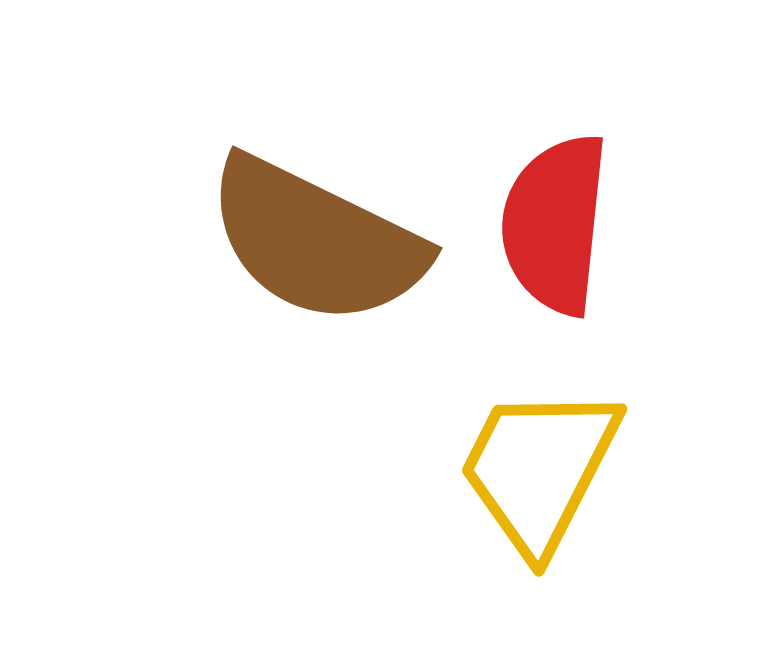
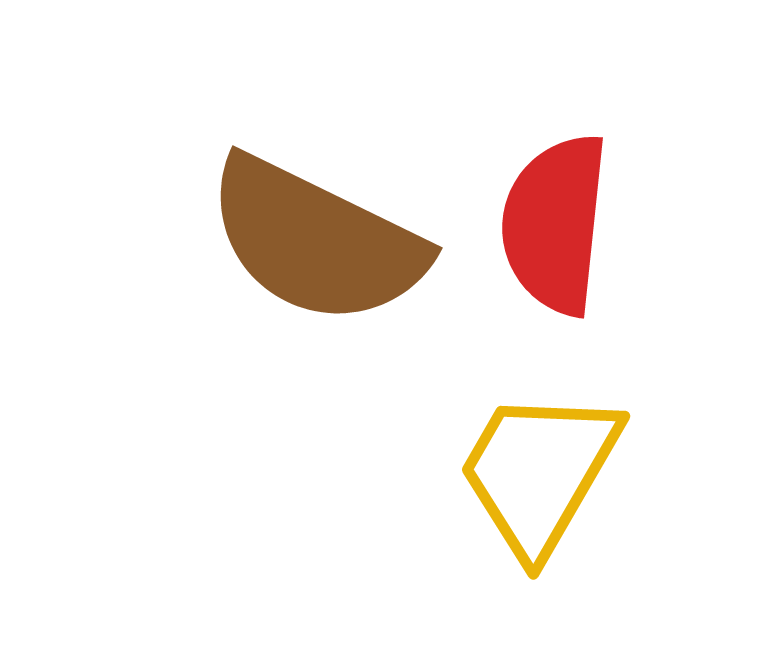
yellow trapezoid: moved 3 px down; rotated 3 degrees clockwise
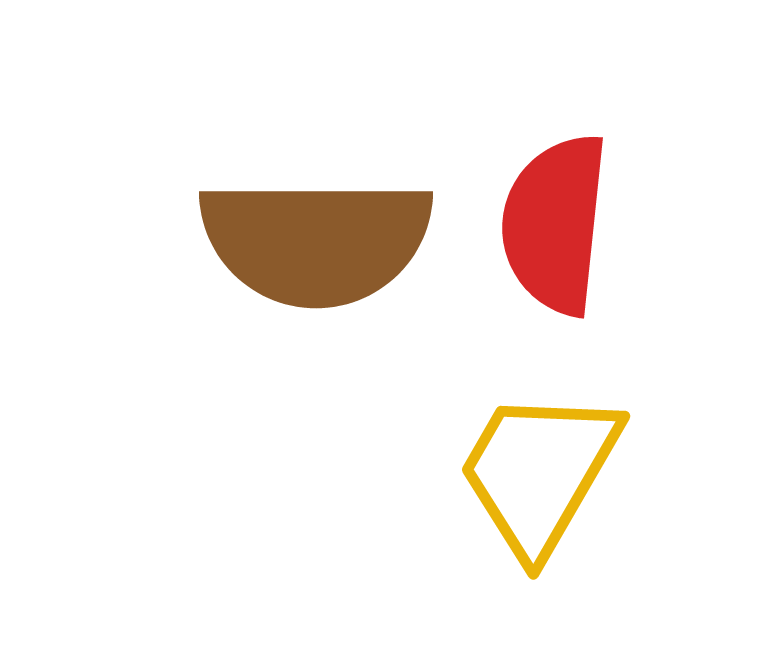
brown semicircle: rotated 26 degrees counterclockwise
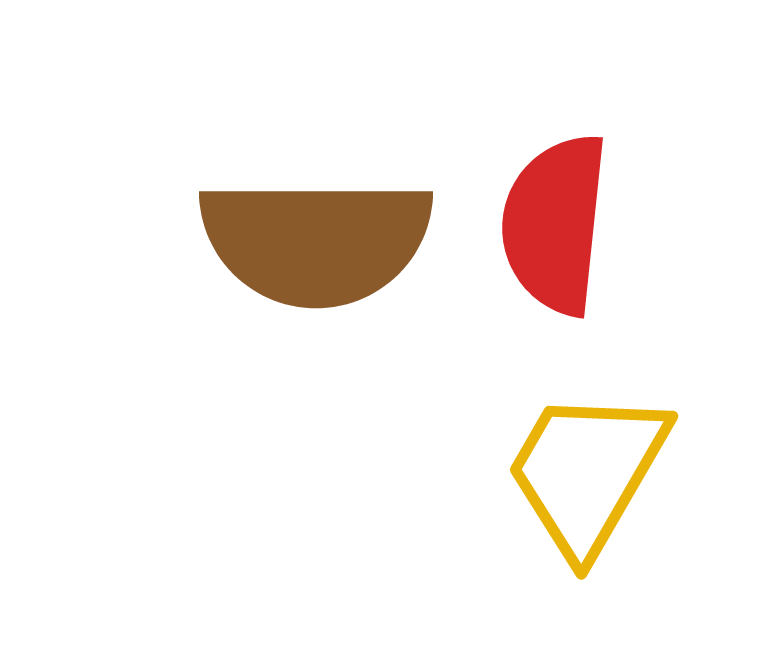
yellow trapezoid: moved 48 px right
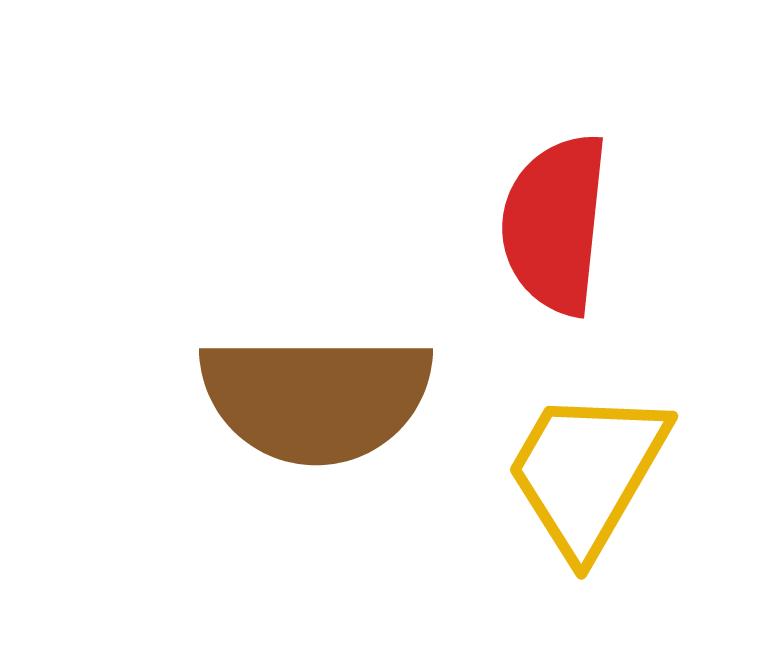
brown semicircle: moved 157 px down
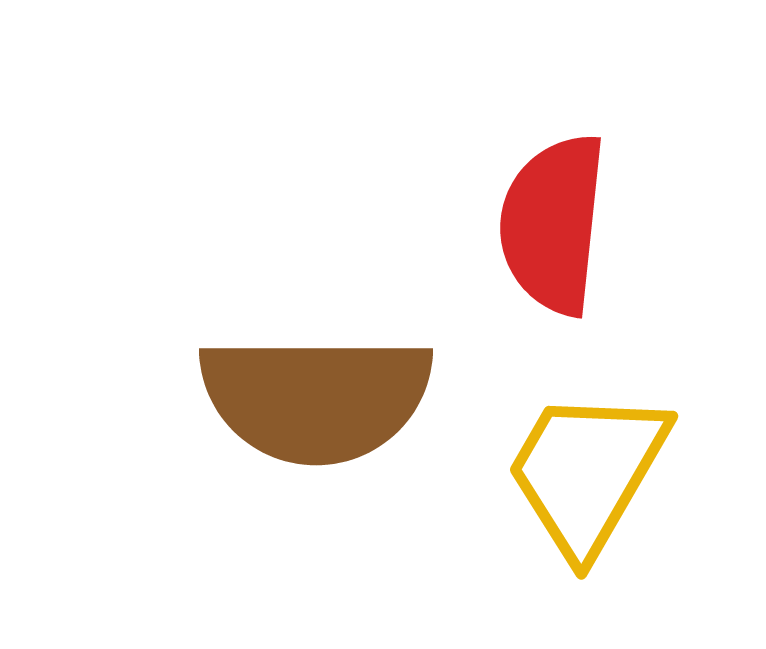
red semicircle: moved 2 px left
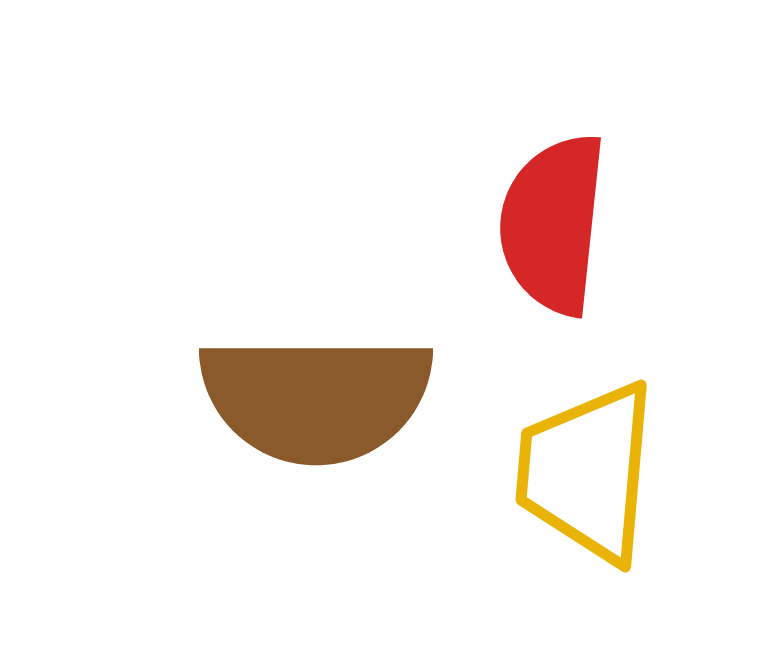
yellow trapezoid: rotated 25 degrees counterclockwise
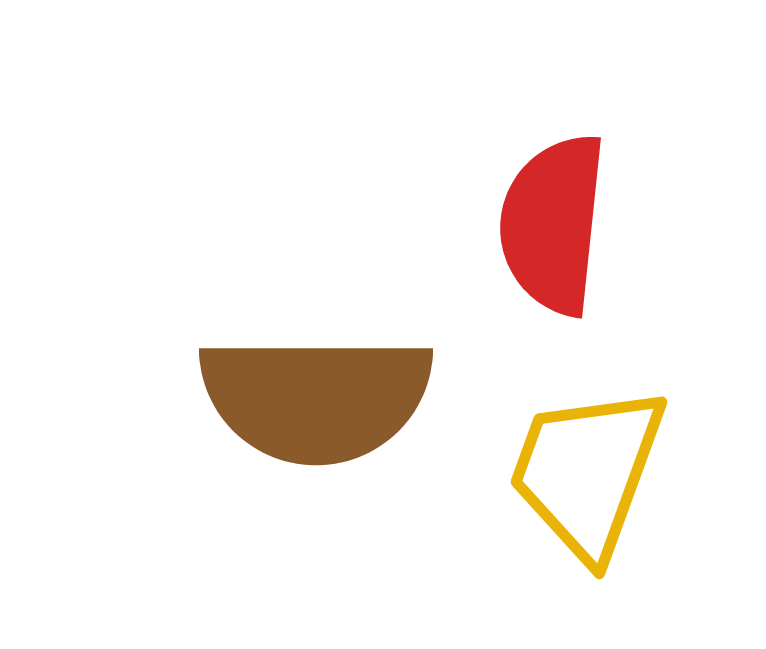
yellow trapezoid: rotated 15 degrees clockwise
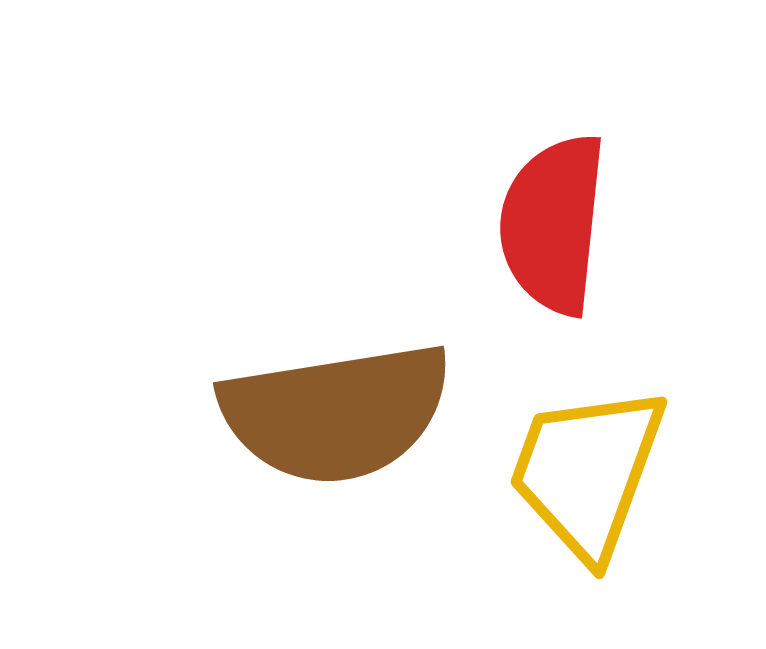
brown semicircle: moved 20 px right, 15 px down; rotated 9 degrees counterclockwise
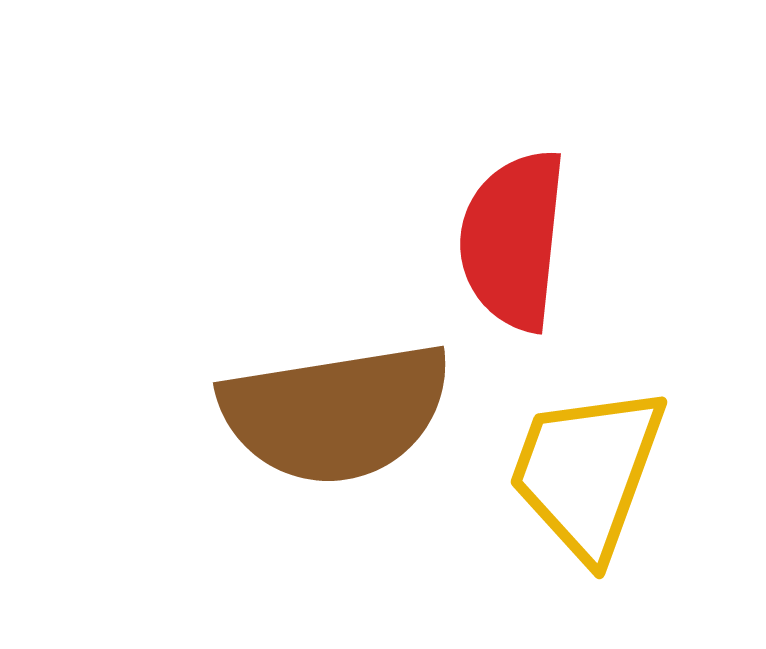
red semicircle: moved 40 px left, 16 px down
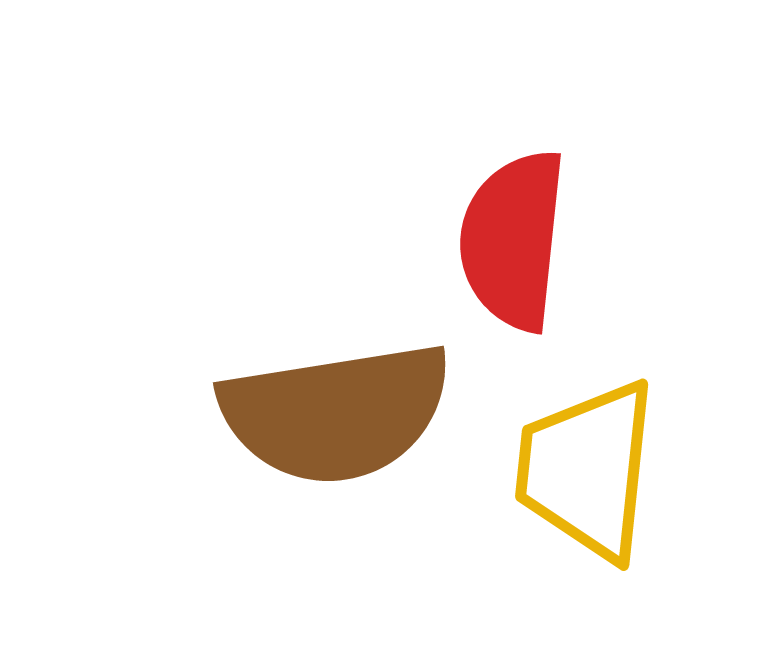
yellow trapezoid: moved 2 px up; rotated 14 degrees counterclockwise
